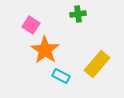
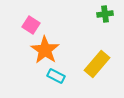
green cross: moved 27 px right
cyan rectangle: moved 5 px left
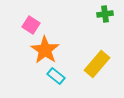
cyan rectangle: rotated 12 degrees clockwise
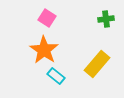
green cross: moved 1 px right, 5 px down
pink square: moved 16 px right, 7 px up
orange star: moved 1 px left
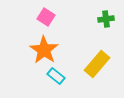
pink square: moved 1 px left, 1 px up
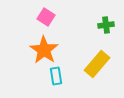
green cross: moved 6 px down
cyan rectangle: rotated 42 degrees clockwise
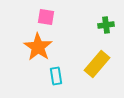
pink square: rotated 24 degrees counterclockwise
orange star: moved 6 px left, 3 px up
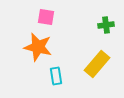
orange star: rotated 20 degrees counterclockwise
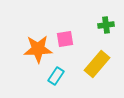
pink square: moved 19 px right, 22 px down; rotated 18 degrees counterclockwise
orange star: moved 2 px down; rotated 16 degrees counterclockwise
cyan rectangle: rotated 42 degrees clockwise
